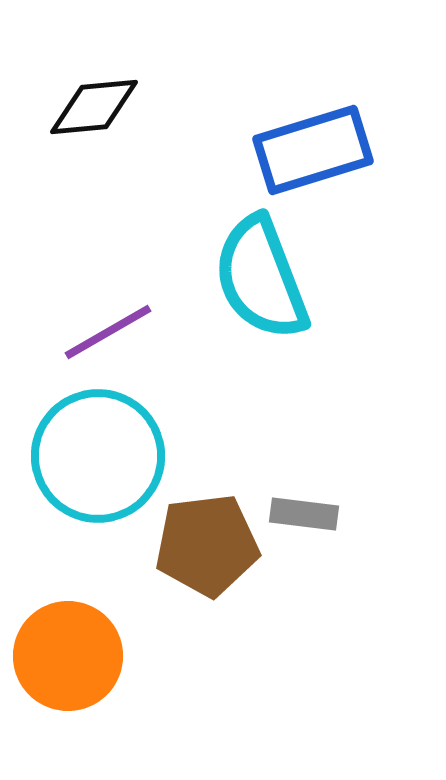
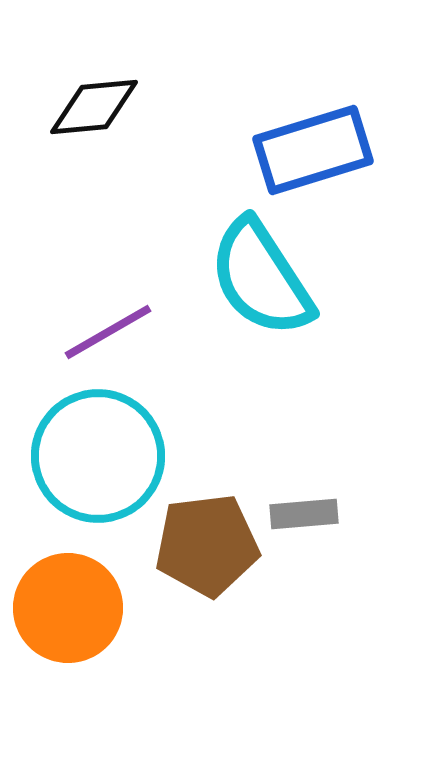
cyan semicircle: rotated 12 degrees counterclockwise
gray rectangle: rotated 12 degrees counterclockwise
orange circle: moved 48 px up
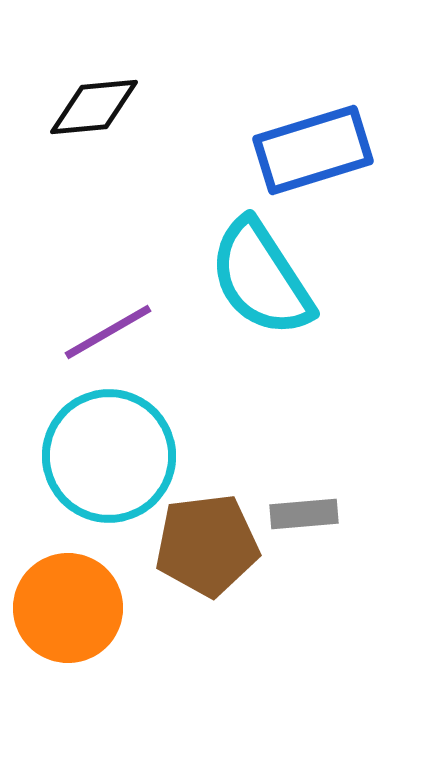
cyan circle: moved 11 px right
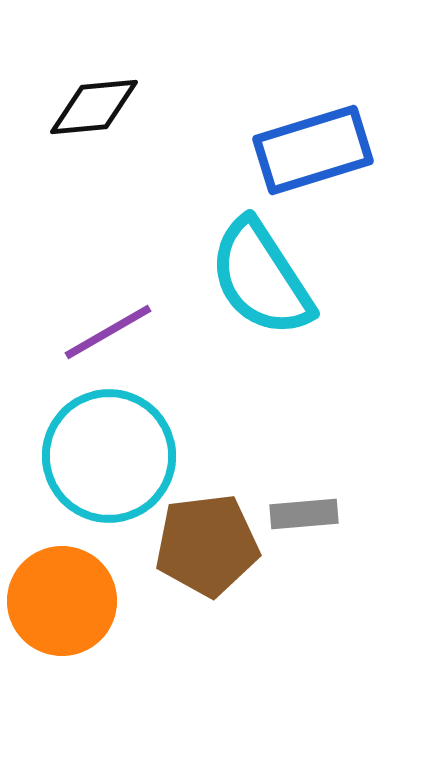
orange circle: moved 6 px left, 7 px up
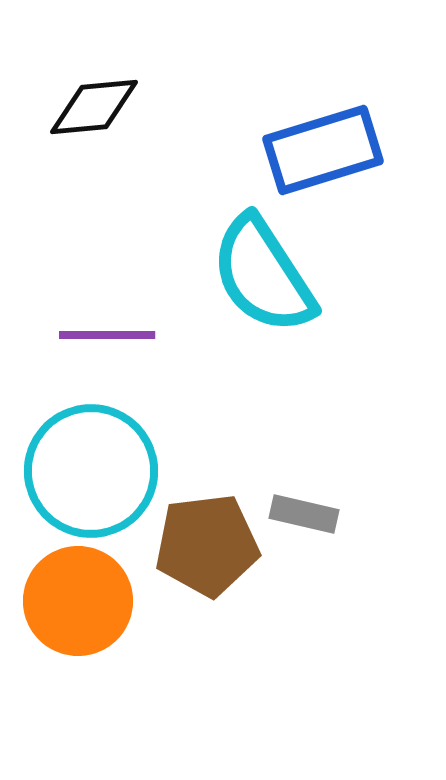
blue rectangle: moved 10 px right
cyan semicircle: moved 2 px right, 3 px up
purple line: moved 1 px left, 3 px down; rotated 30 degrees clockwise
cyan circle: moved 18 px left, 15 px down
gray rectangle: rotated 18 degrees clockwise
orange circle: moved 16 px right
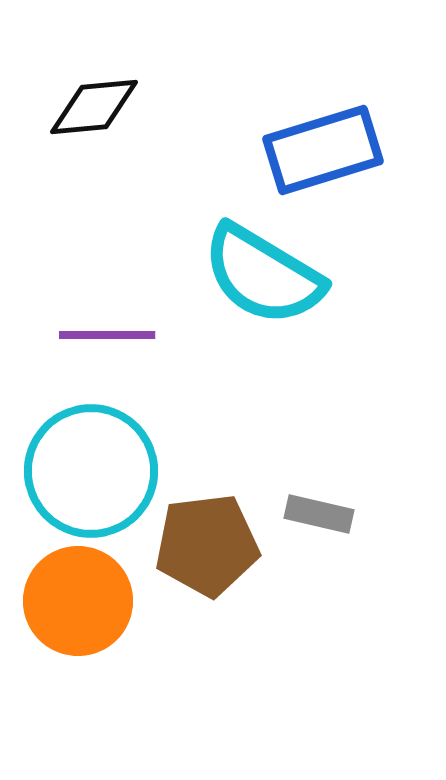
cyan semicircle: rotated 26 degrees counterclockwise
gray rectangle: moved 15 px right
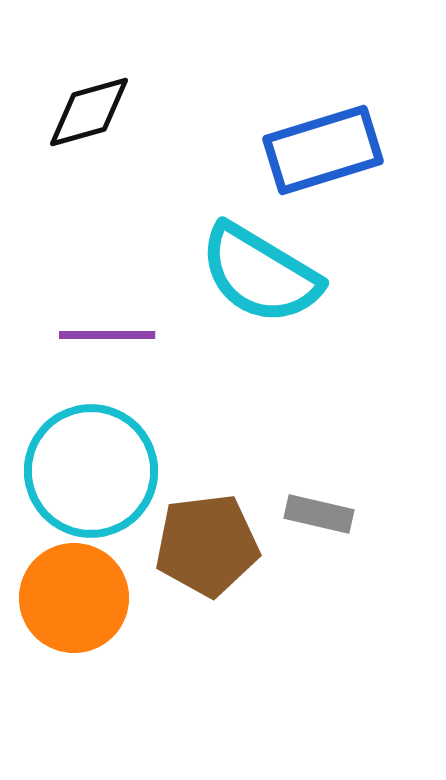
black diamond: moved 5 px left, 5 px down; rotated 10 degrees counterclockwise
cyan semicircle: moved 3 px left, 1 px up
orange circle: moved 4 px left, 3 px up
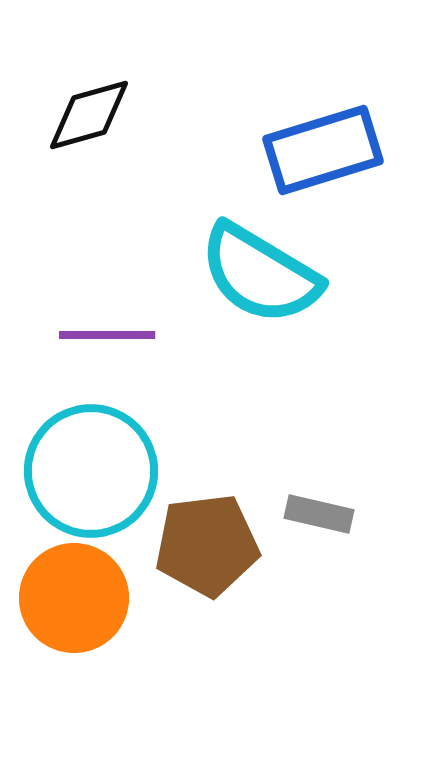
black diamond: moved 3 px down
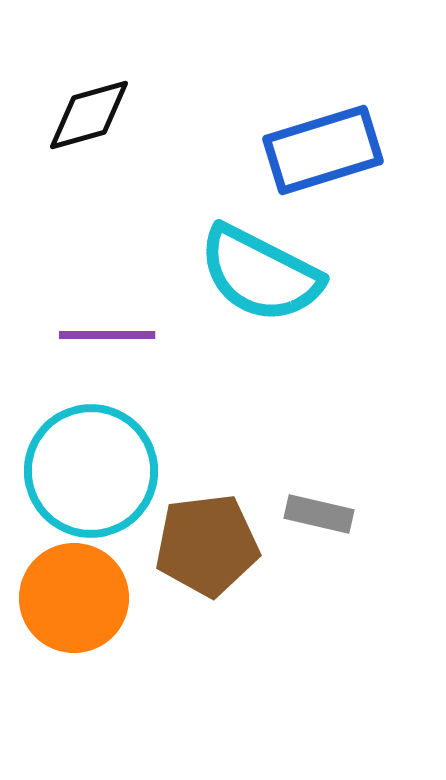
cyan semicircle: rotated 4 degrees counterclockwise
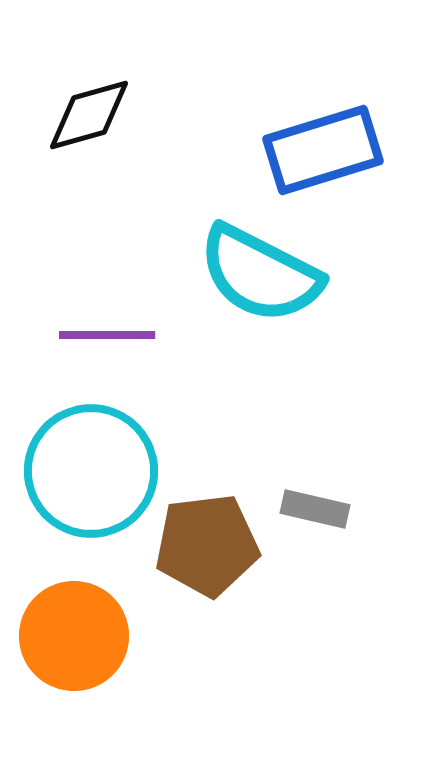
gray rectangle: moved 4 px left, 5 px up
orange circle: moved 38 px down
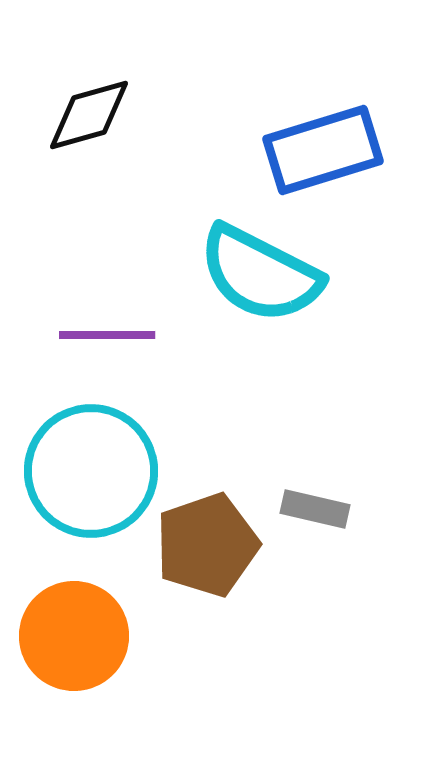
brown pentagon: rotated 12 degrees counterclockwise
